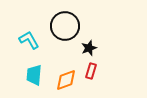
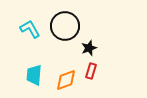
cyan L-shape: moved 1 px right, 11 px up
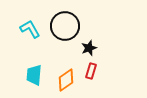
orange diamond: rotated 15 degrees counterclockwise
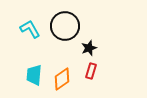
orange diamond: moved 4 px left, 1 px up
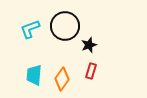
cyan L-shape: rotated 80 degrees counterclockwise
black star: moved 3 px up
orange diamond: rotated 20 degrees counterclockwise
